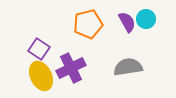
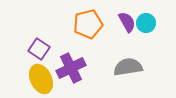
cyan circle: moved 4 px down
yellow ellipse: moved 3 px down
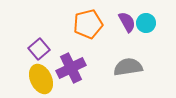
purple square: rotated 15 degrees clockwise
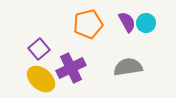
yellow ellipse: rotated 24 degrees counterclockwise
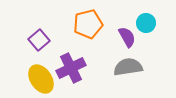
purple semicircle: moved 15 px down
purple square: moved 9 px up
yellow ellipse: rotated 16 degrees clockwise
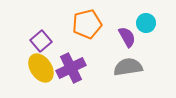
orange pentagon: moved 1 px left
purple square: moved 2 px right, 1 px down
yellow ellipse: moved 11 px up
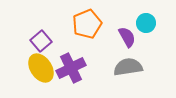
orange pentagon: rotated 8 degrees counterclockwise
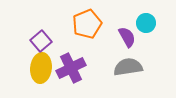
yellow ellipse: rotated 40 degrees clockwise
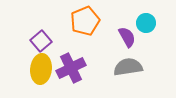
orange pentagon: moved 2 px left, 3 px up
yellow ellipse: moved 1 px down
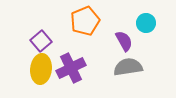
purple semicircle: moved 3 px left, 4 px down
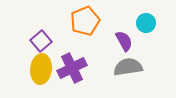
purple cross: moved 1 px right
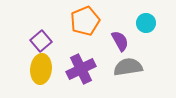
purple semicircle: moved 4 px left
purple cross: moved 9 px right, 1 px down
